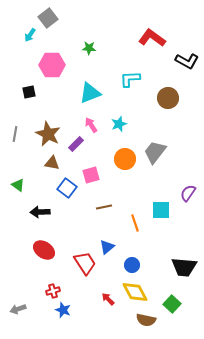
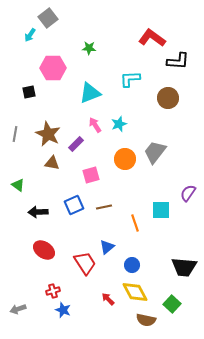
black L-shape: moved 9 px left; rotated 25 degrees counterclockwise
pink hexagon: moved 1 px right, 3 px down
pink arrow: moved 4 px right
blue square: moved 7 px right, 17 px down; rotated 30 degrees clockwise
black arrow: moved 2 px left
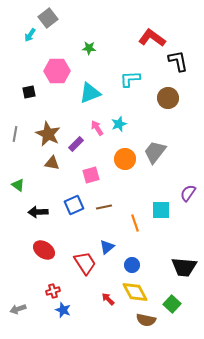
black L-shape: rotated 105 degrees counterclockwise
pink hexagon: moved 4 px right, 3 px down
pink arrow: moved 2 px right, 3 px down
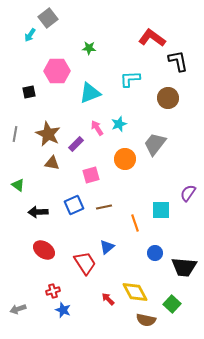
gray trapezoid: moved 8 px up
blue circle: moved 23 px right, 12 px up
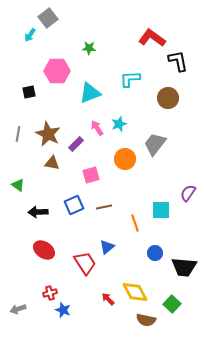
gray line: moved 3 px right
red cross: moved 3 px left, 2 px down
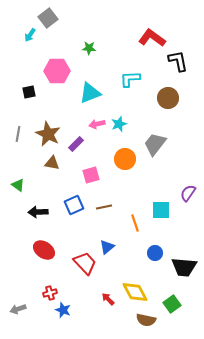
pink arrow: moved 4 px up; rotated 70 degrees counterclockwise
red trapezoid: rotated 10 degrees counterclockwise
green square: rotated 12 degrees clockwise
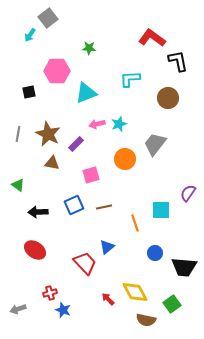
cyan triangle: moved 4 px left
red ellipse: moved 9 px left
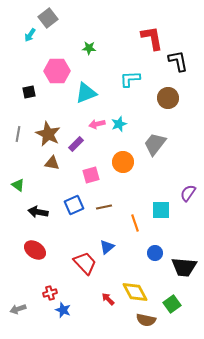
red L-shape: rotated 44 degrees clockwise
orange circle: moved 2 px left, 3 px down
black arrow: rotated 12 degrees clockwise
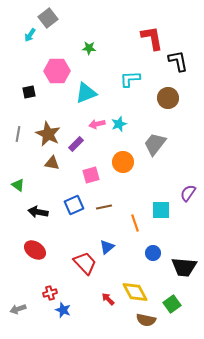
blue circle: moved 2 px left
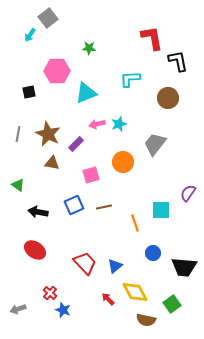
blue triangle: moved 8 px right, 19 px down
red cross: rotated 32 degrees counterclockwise
